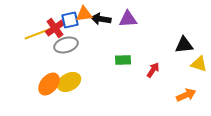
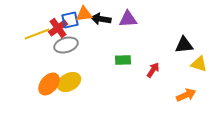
red cross: moved 3 px right
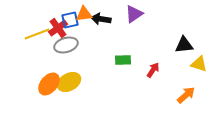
purple triangle: moved 6 px right, 5 px up; rotated 30 degrees counterclockwise
orange arrow: rotated 18 degrees counterclockwise
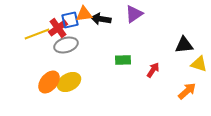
orange ellipse: moved 2 px up
orange arrow: moved 1 px right, 4 px up
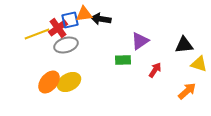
purple triangle: moved 6 px right, 27 px down
red arrow: moved 2 px right
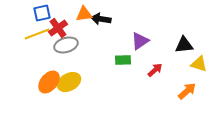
blue square: moved 28 px left, 7 px up
red arrow: rotated 14 degrees clockwise
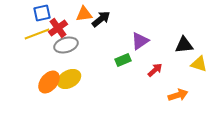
black arrow: rotated 132 degrees clockwise
green rectangle: rotated 21 degrees counterclockwise
yellow ellipse: moved 3 px up
orange arrow: moved 9 px left, 4 px down; rotated 24 degrees clockwise
